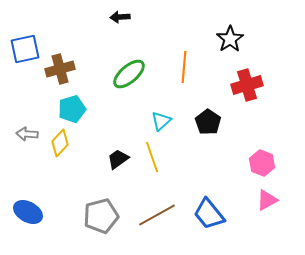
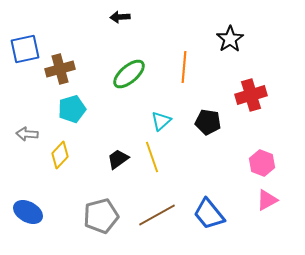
red cross: moved 4 px right, 10 px down
black pentagon: rotated 25 degrees counterclockwise
yellow diamond: moved 12 px down
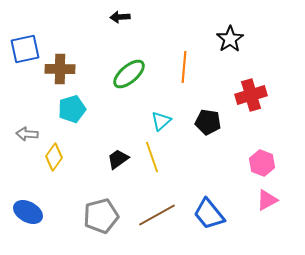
brown cross: rotated 16 degrees clockwise
yellow diamond: moved 6 px left, 2 px down; rotated 8 degrees counterclockwise
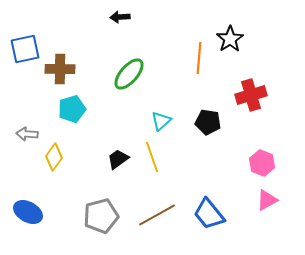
orange line: moved 15 px right, 9 px up
green ellipse: rotated 8 degrees counterclockwise
